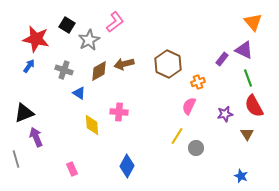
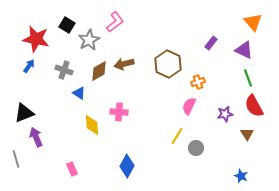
purple rectangle: moved 11 px left, 16 px up
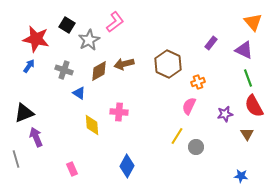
gray circle: moved 1 px up
blue star: rotated 16 degrees counterclockwise
